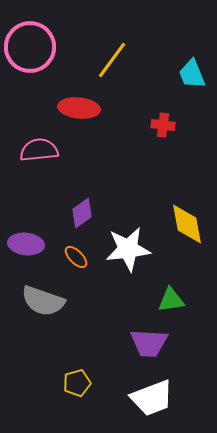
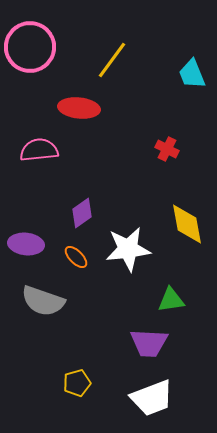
red cross: moved 4 px right, 24 px down; rotated 20 degrees clockwise
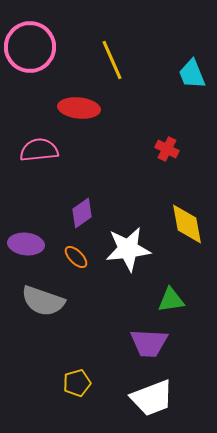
yellow line: rotated 60 degrees counterclockwise
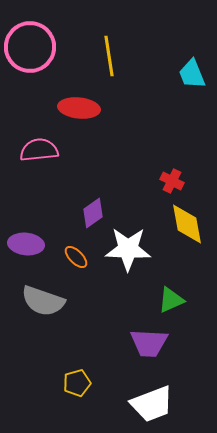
yellow line: moved 3 px left, 4 px up; rotated 15 degrees clockwise
red cross: moved 5 px right, 32 px down
purple diamond: moved 11 px right
white star: rotated 9 degrees clockwise
green triangle: rotated 16 degrees counterclockwise
white trapezoid: moved 6 px down
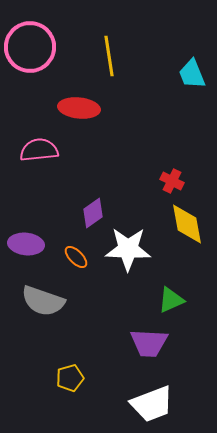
yellow pentagon: moved 7 px left, 5 px up
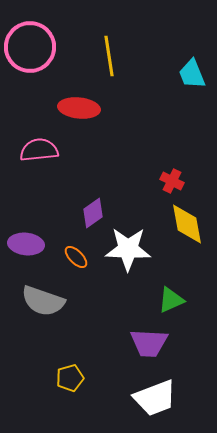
white trapezoid: moved 3 px right, 6 px up
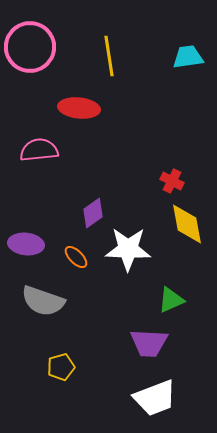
cyan trapezoid: moved 4 px left, 17 px up; rotated 104 degrees clockwise
yellow pentagon: moved 9 px left, 11 px up
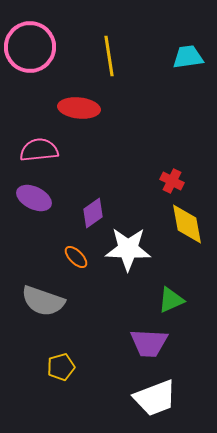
purple ellipse: moved 8 px right, 46 px up; rotated 20 degrees clockwise
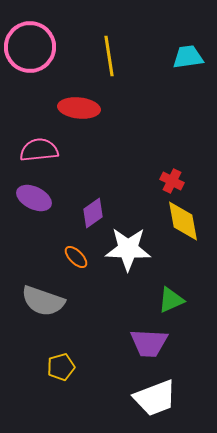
yellow diamond: moved 4 px left, 3 px up
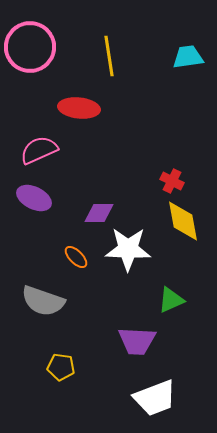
pink semicircle: rotated 18 degrees counterclockwise
purple diamond: moved 6 px right; rotated 36 degrees clockwise
purple trapezoid: moved 12 px left, 2 px up
yellow pentagon: rotated 24 degrees clockwise
